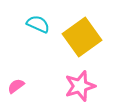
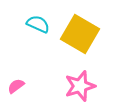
yellow square: moved 2 px left, 3 px up; rotated 24 degrees counterclockwise
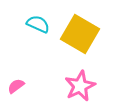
pink star: rotated 8 degrees counterclockwise
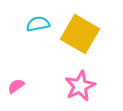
cyan semicircle: rotated 35 degrees counterclockwise
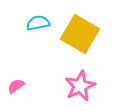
cyan semicircle: moved 1 px up
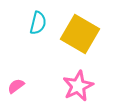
cyan semicircle: rotated 115 degrees clockwise
pink star: moved 2 px left
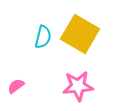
cyan semicircle: moved 5 px right, 14 px down
pink star: rotated 20 degrees clockwise
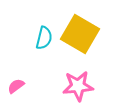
cyan semicircle: moved 1 px right, 1 px down
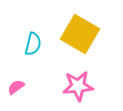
cyan semicircle: moved 11 px left, 6 px down
pink semicircle: moved 1 px down
